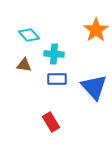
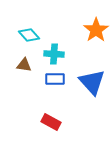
blue rectangle: moved 2 px left
blue triangle: moved 2 px left, 5 px up
red rectangle: rotated 30 degrees counterclockwise
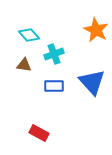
orange star: rotated 10 degrees counterclockwise
cyan cross: rotated 24 degrees counterclockwise
blue rectangle: moved 1 px left, 7 px down
red rectangle: moved 12 px left, 11 px down
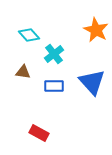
cyan cross: rotated 18 degrees counterclockwise
brown triangle: moved 1 px left, 7 px down
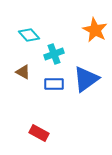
orange star: moved 1 px left
cyan cross: rotated 18 degrees clockwise
brown triangle: rotated 21 degrees clockwise
blue triangle: moved 6 px left, 3 px up; rotated 36 degrees clockwise
blue rectangle: moved 2 px up
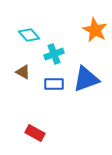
blue triangle: rotated 16 degrees clockwise
red rectangle: moved 4 px left
